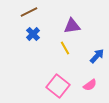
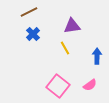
blue arrow: rotated 42 degrees counterclockwise
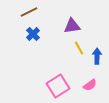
yellow line: moved 14 px right
pink square: rotated 20 degrees clockwise
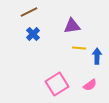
yellow line: rotated 56 degrees counterclockwise
pink square: moved 1 px left, 2 px up
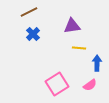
blue arrow: moved 7 px down
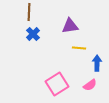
brown line: rotated 60 degrees counterclockwise
purple triangle: moved 2 px left
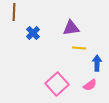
brown line: moved 15 px left
purple triangle: moved 1 px right, 2 px down
blue cross: moved 1 px up
pink square: rotated 10 degrees counterclockwise
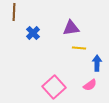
pink square: moved 3 px left, 3 px down
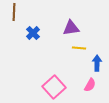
pink semicircle: rotated 24 degrees counterclockwise
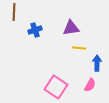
blue cross: moved 2 px right, 3 px up; rotated 24 degrees clockwise
pink square: moved 2 px right; rotated 15 degrees counterclockwise
